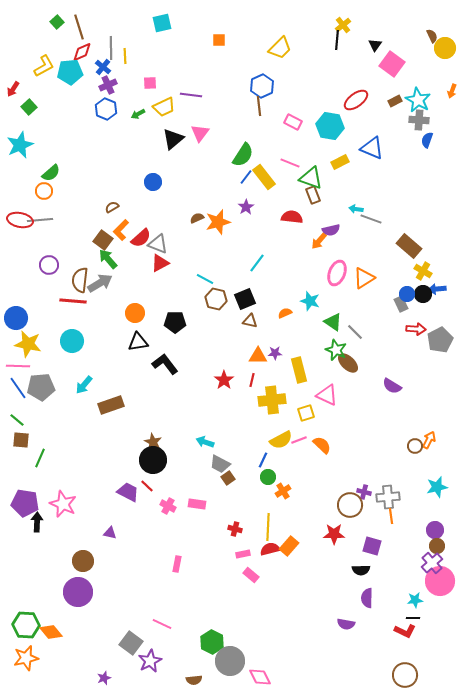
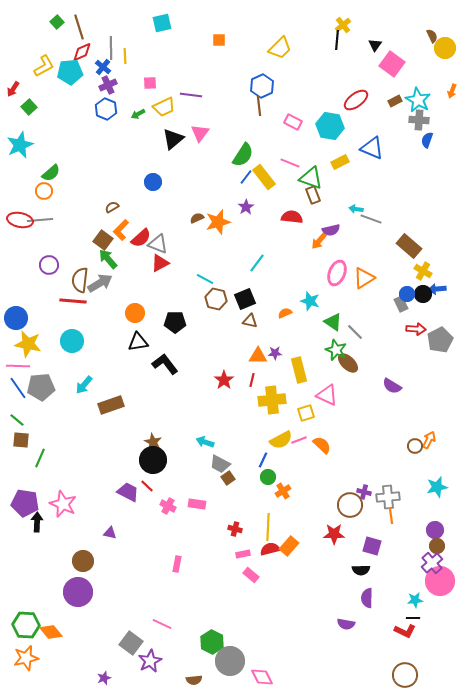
pink diamond at (260, 677): moved 2 px right
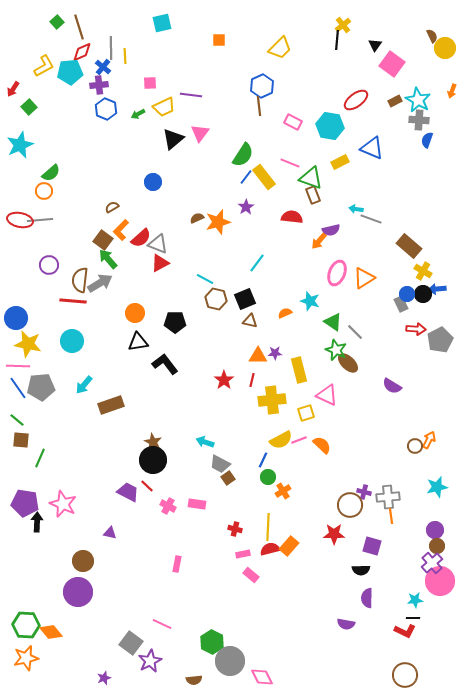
purple cross at (108, 85): moved 9 px left; rotated 18 degrees clockwise
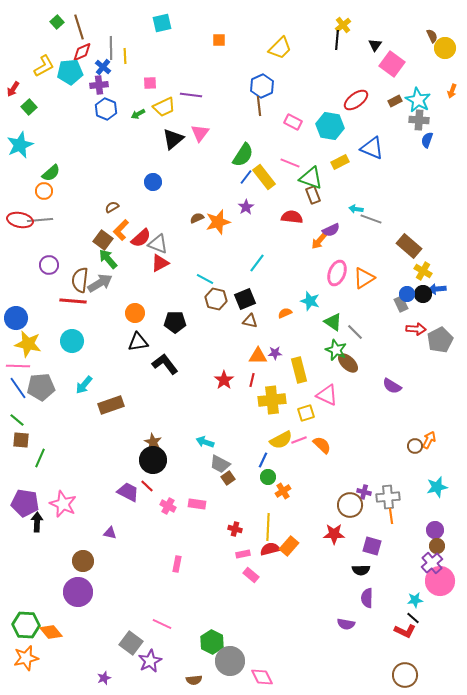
purple semicircle at (331, 230): rotated 12 degrees counterclockwise
black line at (413, 618): rotated 40 degrees clockwise
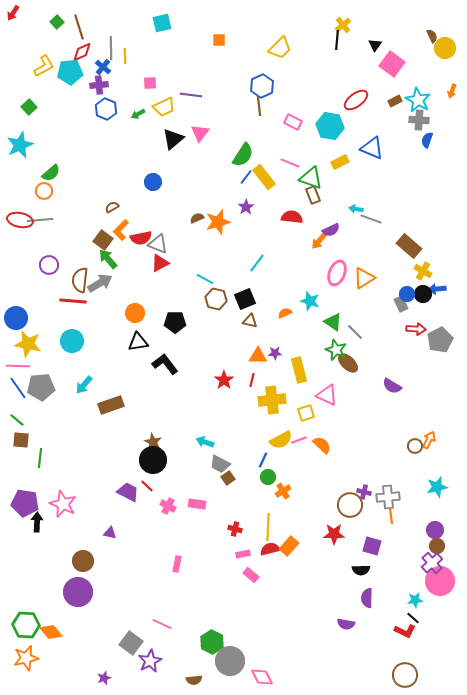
red arrow at (13, 89): moved 76 px up
red semicircle at (141, 238): rotated 30 degrees clockwise
green line at (40, 458): rotated 18 degrees counterclockwise
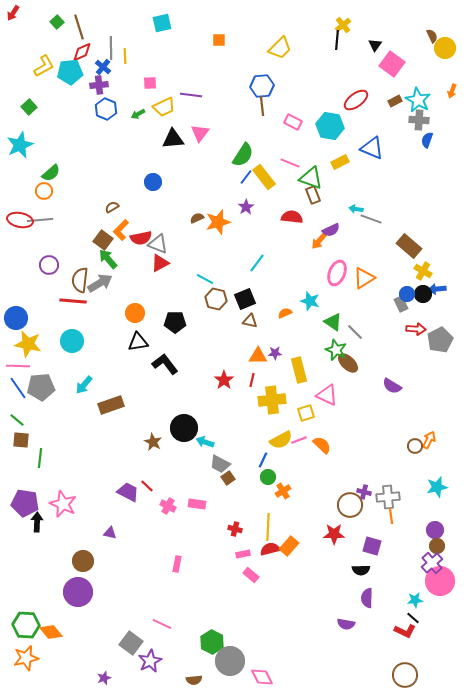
blue hexagon at (262, 86): rotated 20 degrees clockwise
brown line at (259, 106): moved 3 px right
black triangle at (173, 139): rotated 35 degrees clockwise
black circle at (153, 460): moved 31 px right, 32 px up
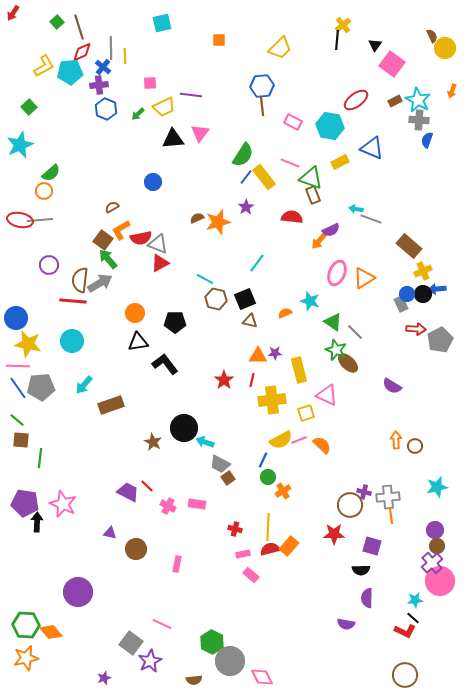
green arrow at (138, 114): rotated 16 degrees counterclockwise
orange L-shape at (121, 230): rotated 15 degrees clockwise
yellow cross at (423, 271): rotated 36 degrees clockwise
orange arrow at (429, 440): moved 33 px left; rotated 30 degrees counterclockwise
brown circle at (83, 561): moved 53 px right, 12 px up
